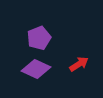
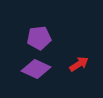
purple pentagon: rotated 15 degrees clockwise
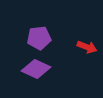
red arrow: moved 8 px right, 17 px up; rotated 54 degrees clockwise
